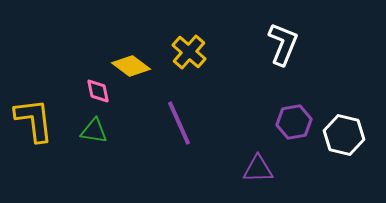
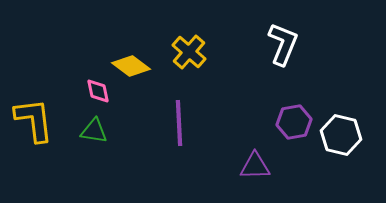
purple line: rotated 21 degrees clockwise
white hexagon: moved 3 px left
purple triangle: moved 3 px left, 3 px up
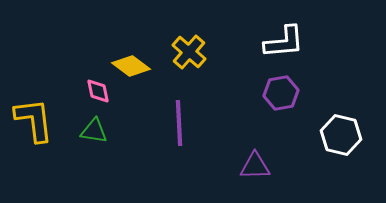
white L-shape: moved 1 px right, 2 px up; rotated 63 degrees clockwise
purple hexagon: moved 13 px left, 29 px up
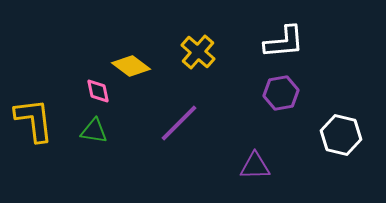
yellow cross: moved 9 px right
purple line: rotated 48 degrees clockwise
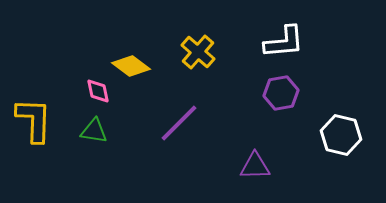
yellow L-shape: rotated 9 degrees clockwise
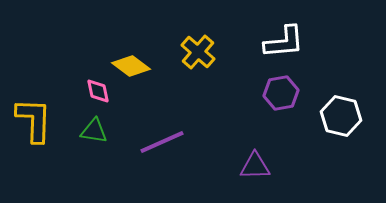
purple line: moved 17 px left, 19 px down; rotated 21 degrees clockwise
white hexagon: moved 19 px up
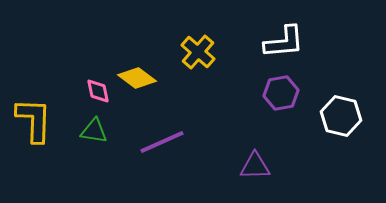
yellow diamond: moved 6 px right, 12 px down
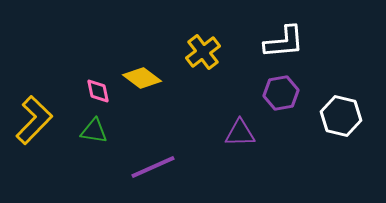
yellow cross: moved 5 px right; rotated 12 degrees clockwise
yellow diamond: moved 5 px right
yellow L-shape: rotated 42 degrees clockwise
purple line: moved 9 px left, 25 px down
purple triangle: moved 15 px left, 33 px up
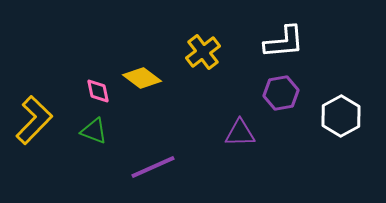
white hexagon: rotated 18 degrees clockwise
green triangle: rotated 12 degrees clockwise
